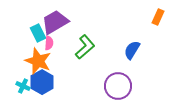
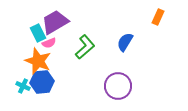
pink semicircle: rotated 64 degrees clockwise
blue semicircle: moved 7 px left, 8 px up
blue hexagon: rotated 25 degrees clockwise
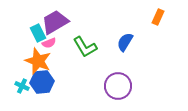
green L-shape: rotated 100 degrees clockwise
cyan cross: moved 1 px left
